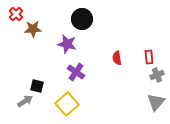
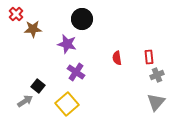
black square: moved 1 px right; rotated 24 degrees clockwise
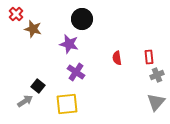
brown star: rotated 18 degrees clockwise
purple star: moved 2 px right
yellow square: rotated 35 degrees clockwise
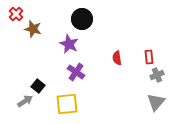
purple star: rotated 12 degrees clockwise
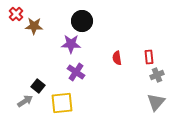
black circle: moved 2 px down
brown star: moved 1 px right, 3 px up; rotated 12 degrees counterclockwise
purple star: moved 2 px right; rotated 24 degrees counterclockwise
yellow square: moved 5 px left, 1 px up
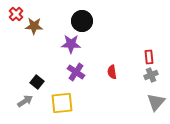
red semicircle: moved 5 px left, 14 px down
gray cross: moved 6 px left
black square: moved 1 px left, 4 px up
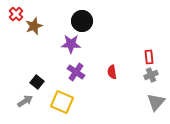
brown star: rotated 24 degrees counterclockwise
yellow square: moved 1 px up; rotated 30 degrees clockwise
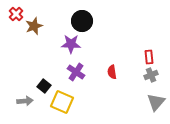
black square: moved 7 px right, 4 px down
gray arrow: rotated 28 degrees clockwise
